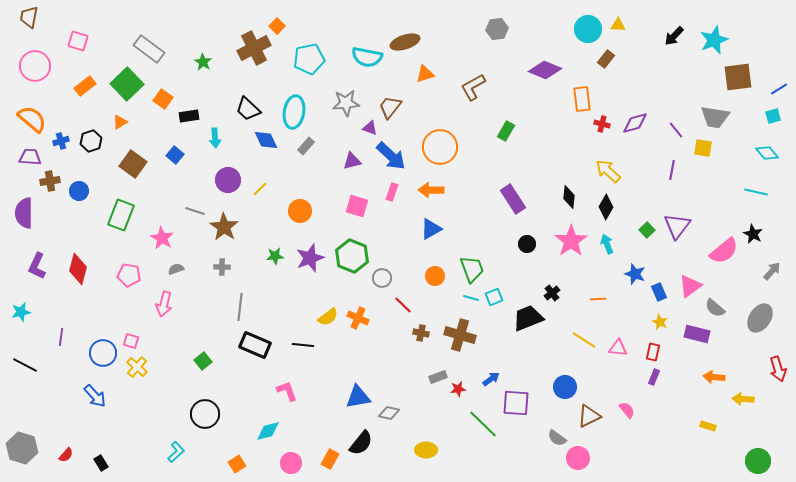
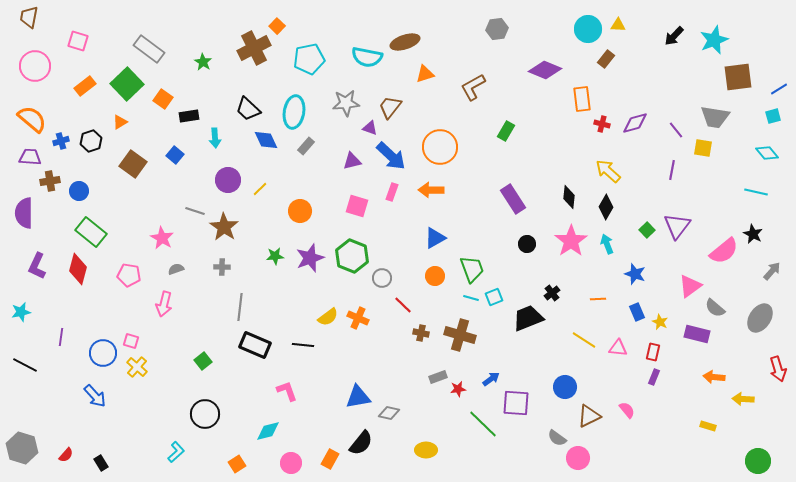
green rectangle at (121, 215): moved 30 px left, 17 px down; rotated 72 degrees counterclockwise
blue triangle at (431, 229): moved 4 px right, 9 px down
blue rectangle at (659, 292): moved 22 px left, 20 px down
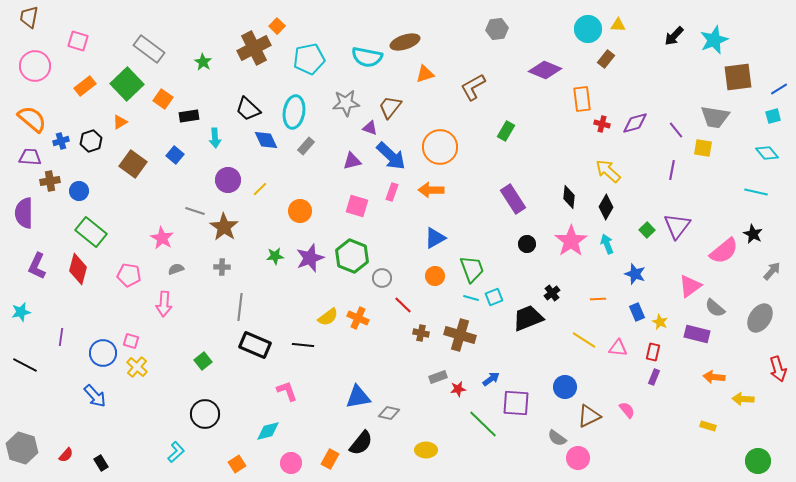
pink arrow at (164, 304): rotated 10 degrees counterclockwise
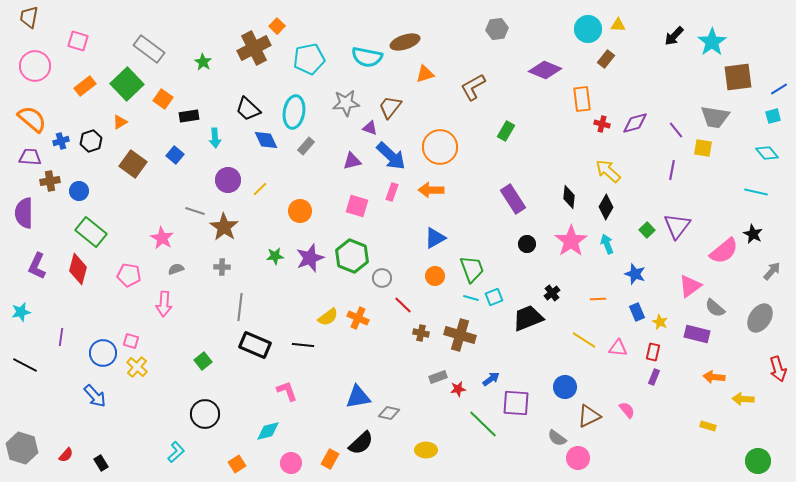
cyan star at (714, 40): moved 2 px left, 2 px down; rotated 12 degrees counterclockwise
black semicircle at (361, 443): rotated 8 degrees clockwise
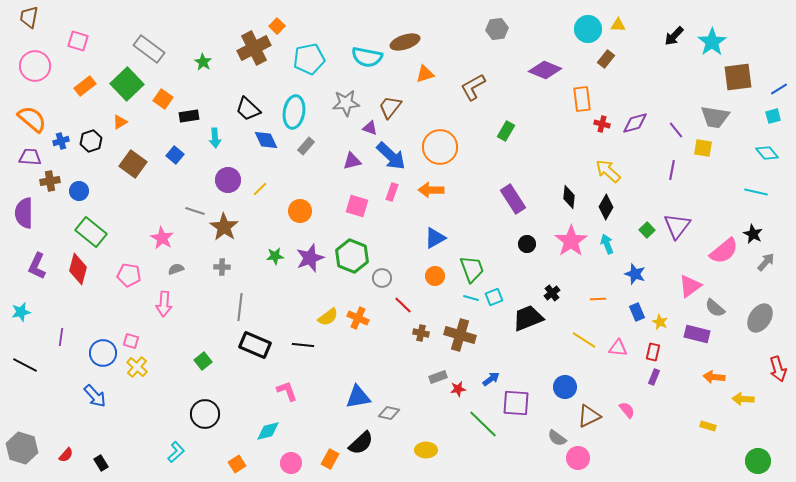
gray arrow at (772, 271): moved 6 px left, 9 px up
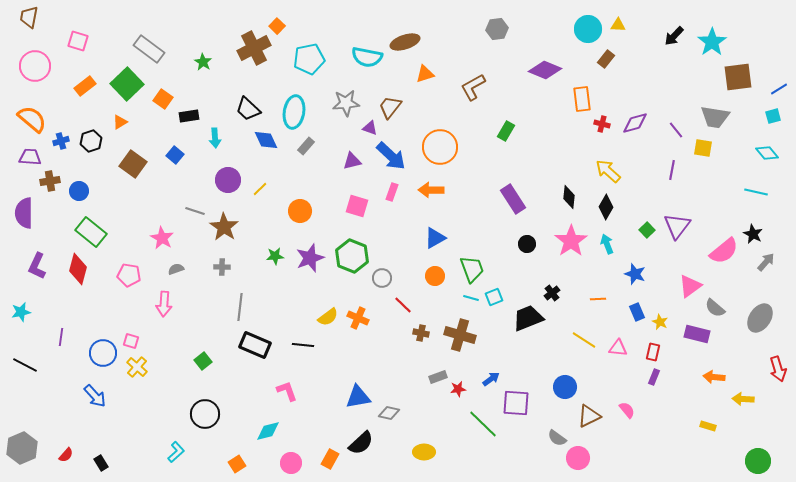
gray hexagon at (22, 448): rotated 20 degrees clockwise
yellow ellipse at (426, 450): moved 2 px left, 2 px down
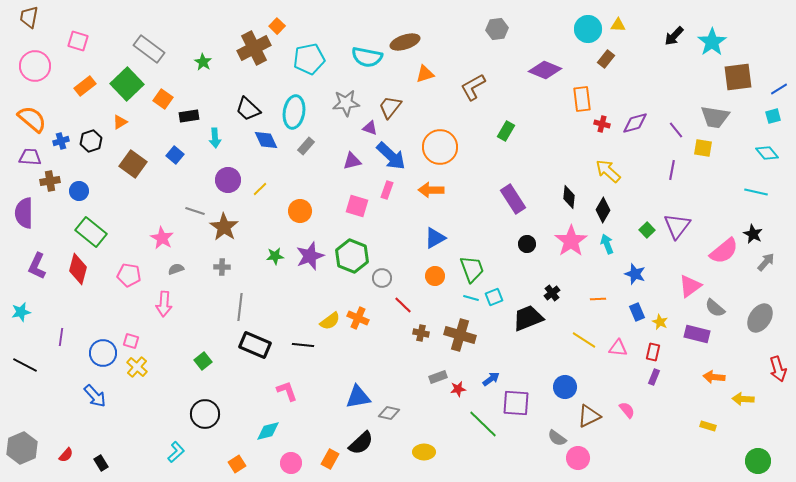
pink rectangle at (392, 192): moved 5 px left, 2 px up
black diamond at (606, 207): moved 3 px left, 3 px down
purple star at (310, 258): moved 2 px up
yellow semicircle at (328, 317): moved 2 px right, 4 px down
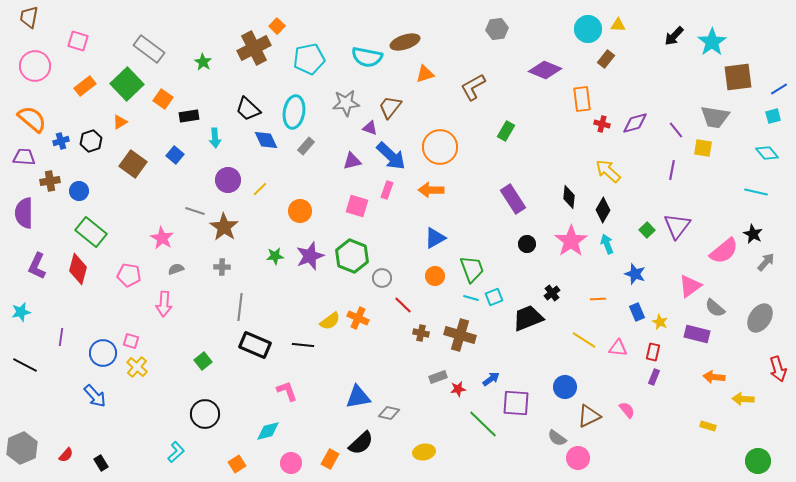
purple trapezoid at (30, 157): moved 6 px left
yellow ellipse at (424, 452): rotated 10 degrees counterclockwise
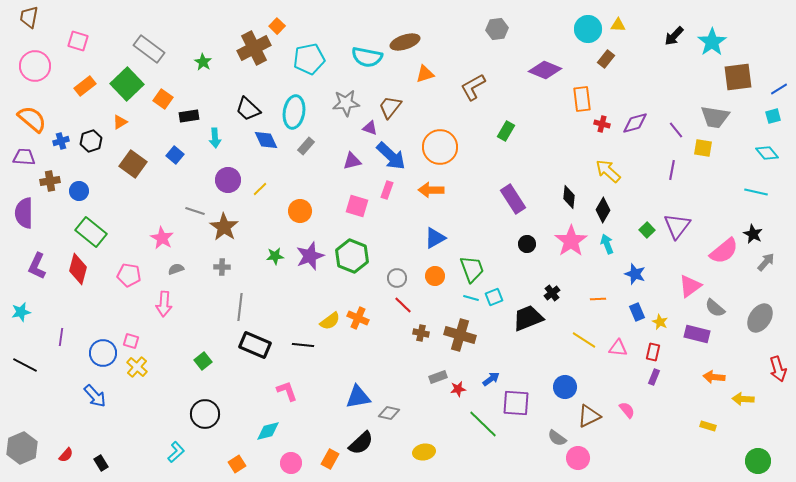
gray circle at (382, 278): moved 15 px right
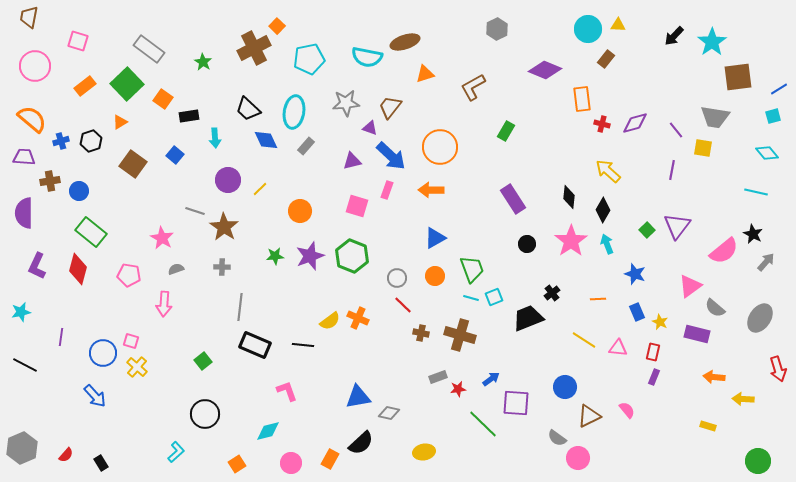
gray hexagon at (497, 29): rotated 20 degrees counterclockwise
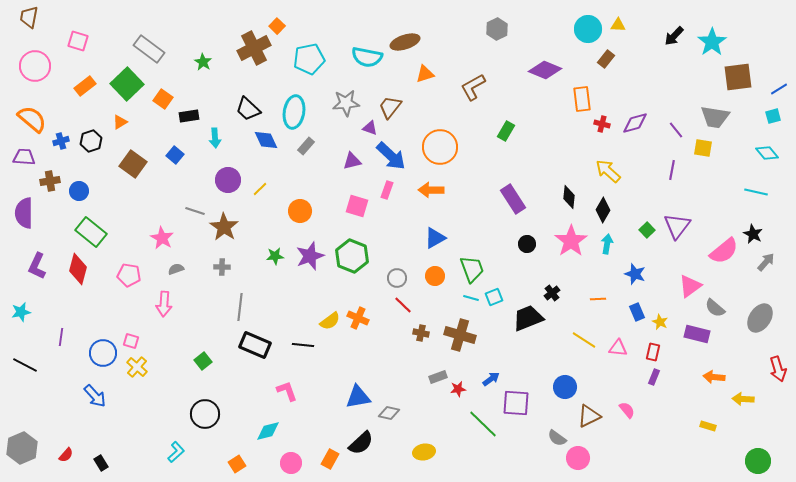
cyan arrow at (607, 244): rotated 30 degrees clockwise
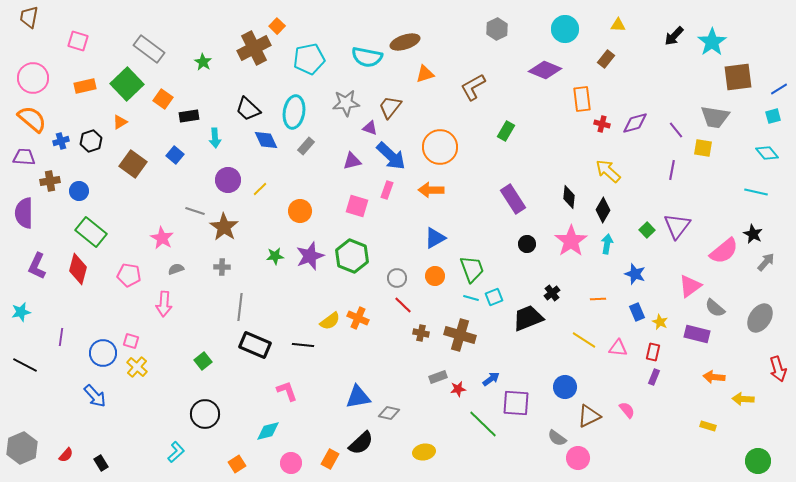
cyan circle at (588, 29): moved 23 px left
pink circle at (35, 66): moved 2 px left, 12 px down
orange rectangle at (85, 86): rotated 25 degrees clockwise
